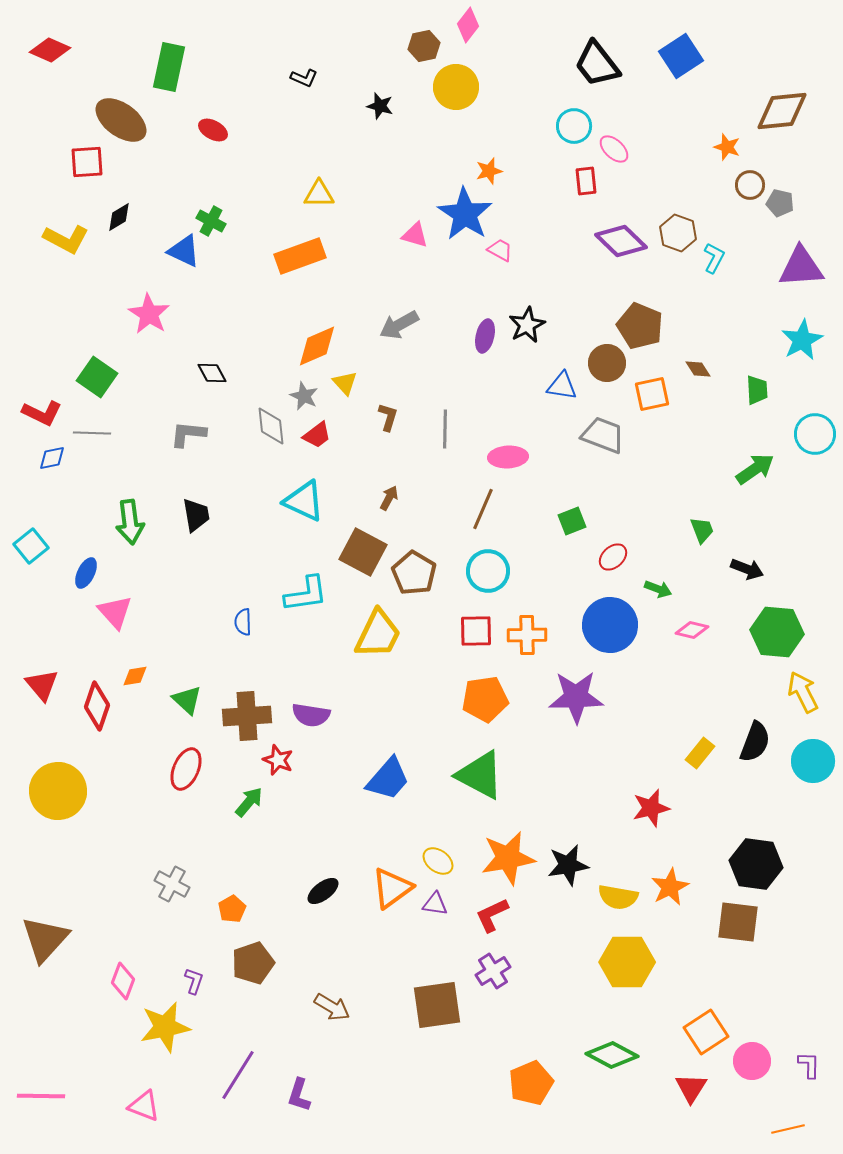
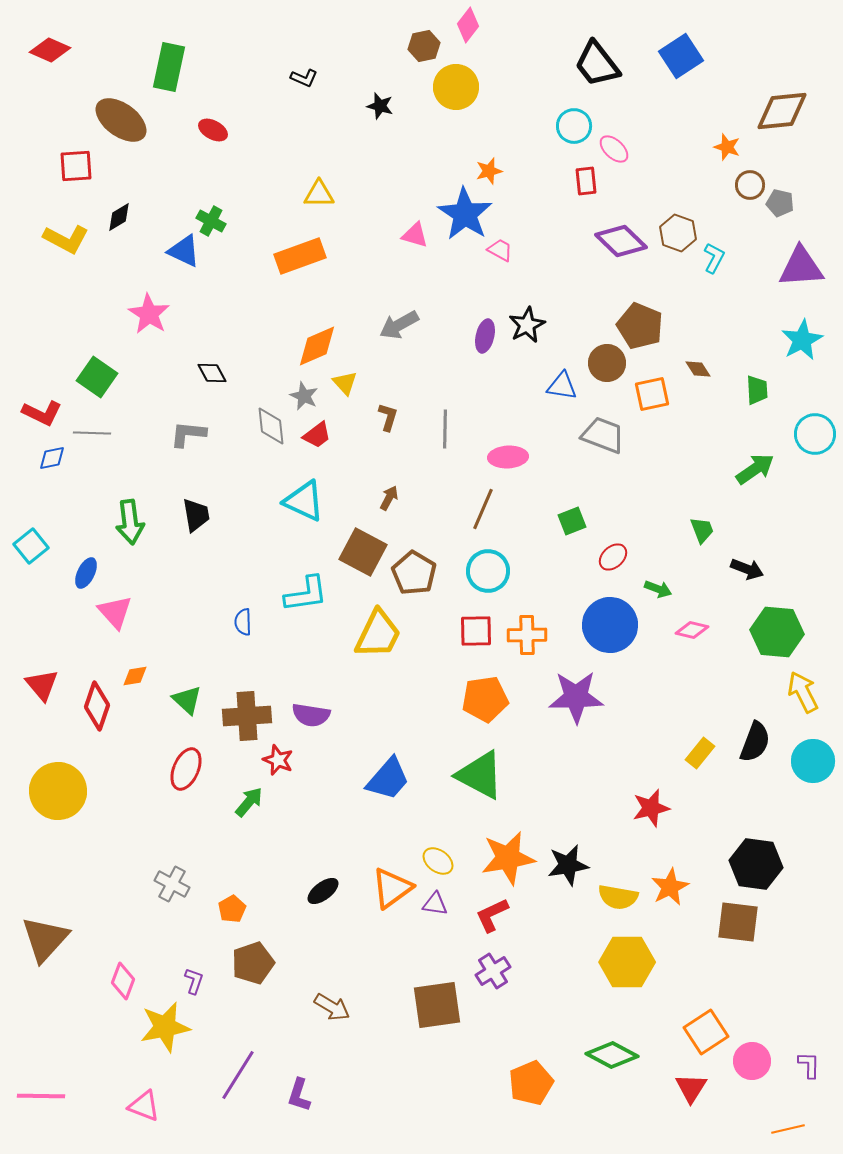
red square at (87, 162): moved 11 px left, 4 px down
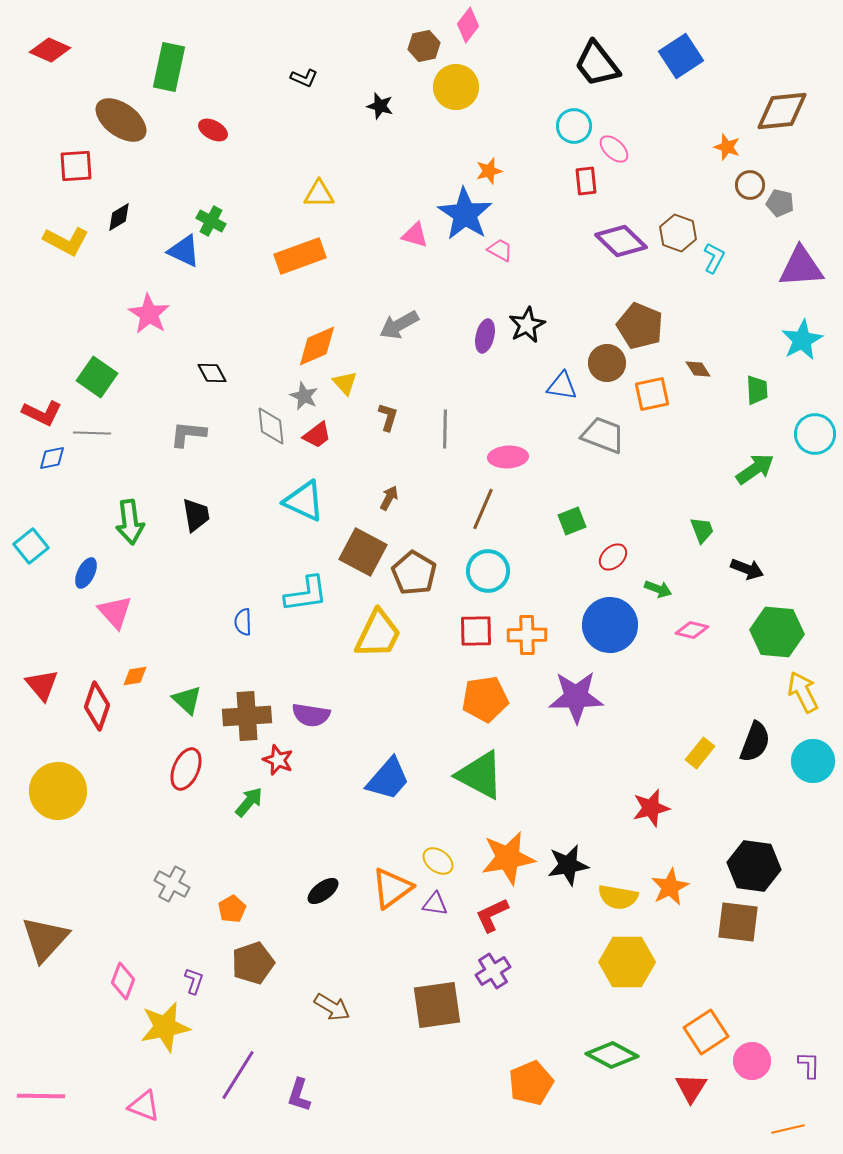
yellow L-shape at (66, 239): moved 2 px down
black hexagon at (756, 864): moved 2 px left, 2 px down
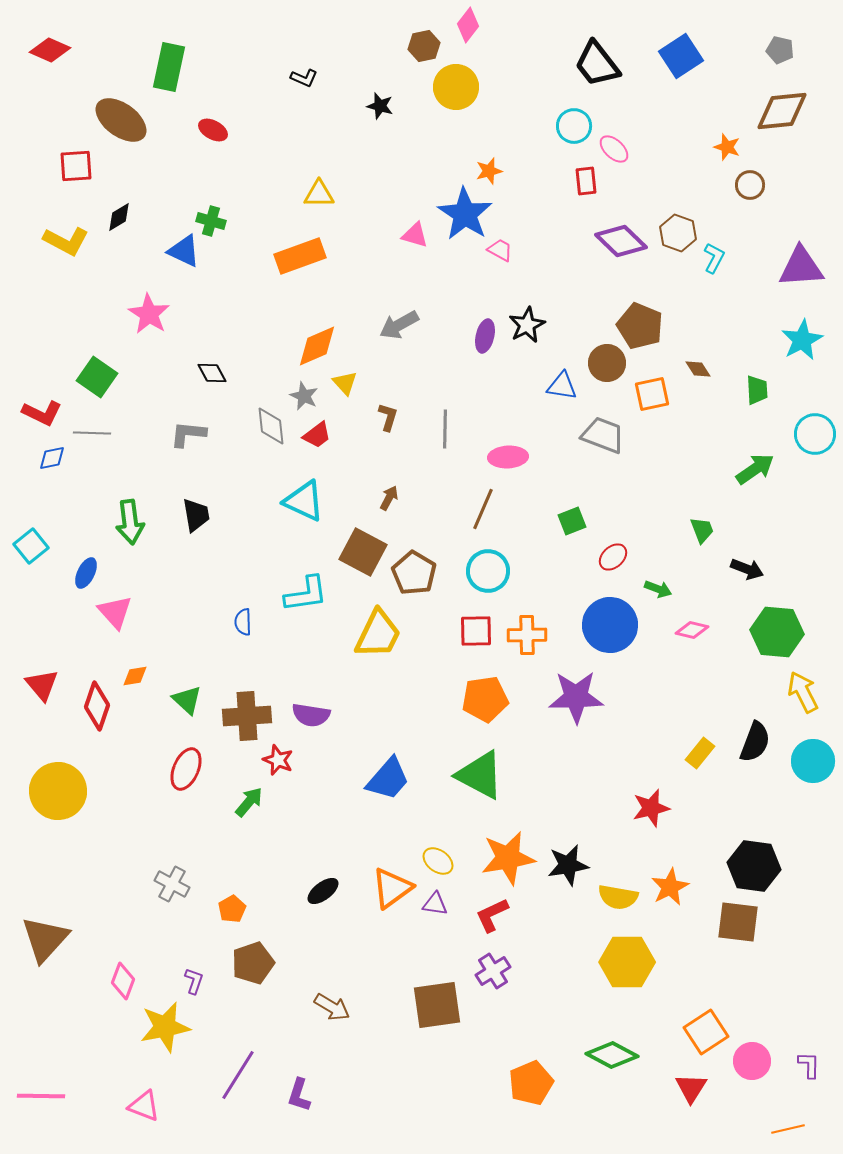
gray pentagon at (780, 203): moved 153 px up
green cross at (211, 221): rotated 12 degrees counterclockwise
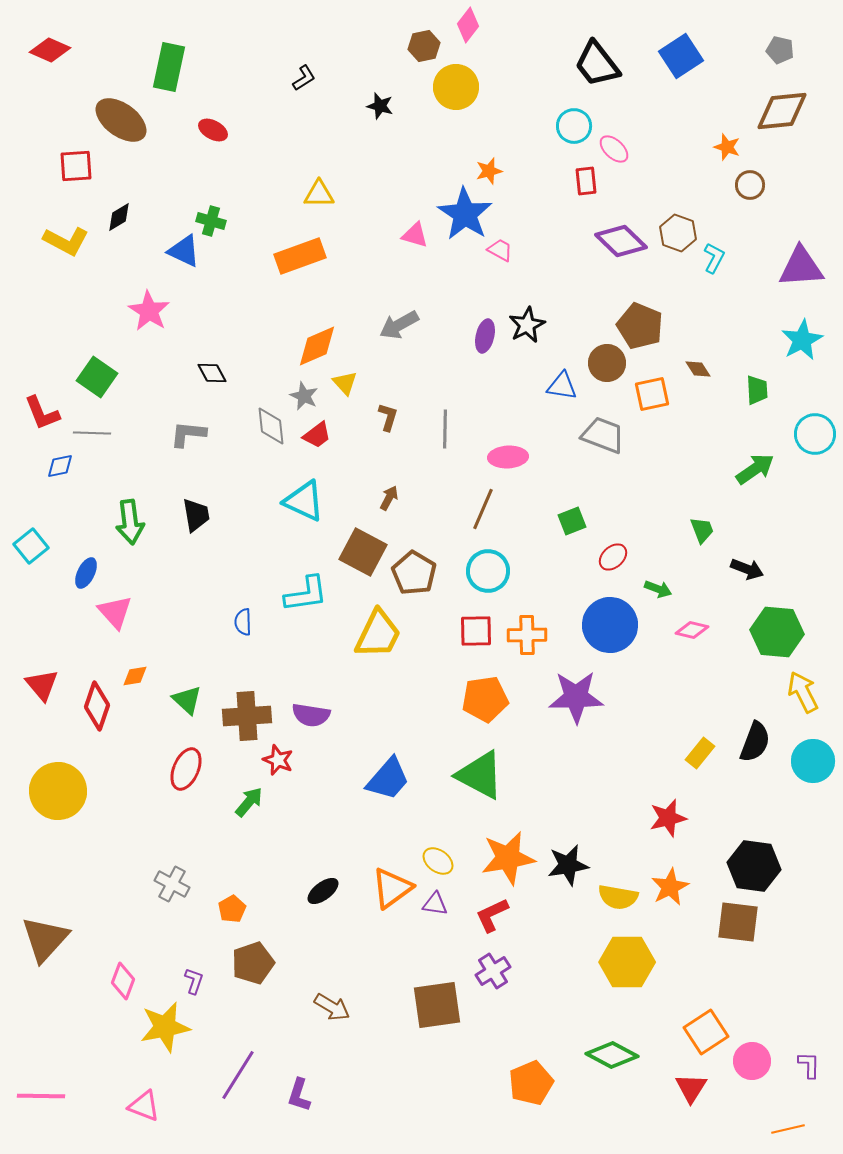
black L-shape at (304, 78): rotated 56 degrees counterclockwise
pink star at (149, 314): moved 3 px up
red L-shape at (42, 413): rotated 42 degrees clockwise
blue diamond at (52, 458): moved 8 px right, 8 px down
red star at (651, 808): moved 17 px right, 10 px down
